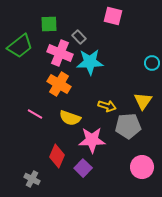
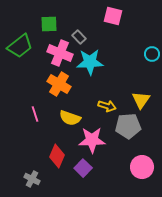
cyan circle: moved 9 px up
yellow triangle: moved 2 px left, 1 px up
pink line: rotated 42 degrees clockwise
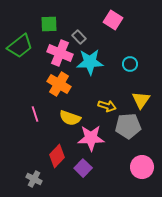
pink square: moved 4 px down; rotated 18 degrees clockwise
cyan circle: moved 22 px left, 10 px down
pink star: moved 1 px left, 2 px up
red diamond: rotated 20 degrees clockwise
gray cross: moved 2 px right
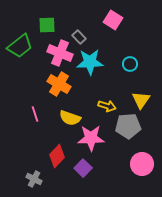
green square: moved 2 px left, 1 px down
pink circle: moved 3 px up
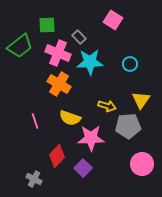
pink cross: moved 2 px left
pink line: moved 7 px down
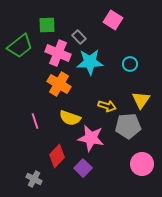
pink star: rotated 12 degrees clockwise
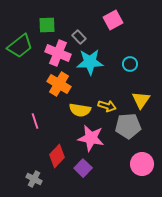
pink square: rotated 30 degrees clockwise
yellow semicircle: moved 10 px right, 8 px up; rotated 10 degrees counterclockwise
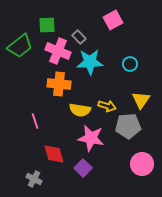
pink cross: moved 2 px up
orange cross: rotated 25 degrees counterclockwise
red diamond: moved 3 px left, 2 px up; rotated 60 degrees counterclockwise
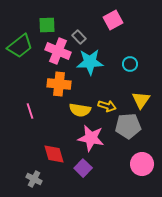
pink line: moved 5 px left, 10 px up
